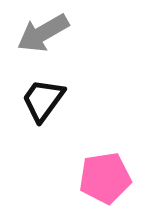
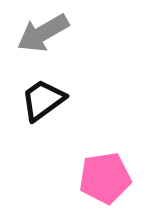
black trapezoid: rotated 18 degrees clockwise
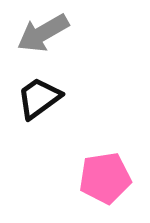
black trapezoid: moved 4 px left, 2 px up
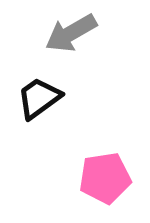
gray arrow: moved 28 px right
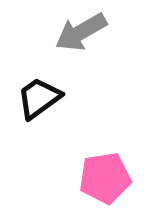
gray arrow: moved 10 px right, 1 px up
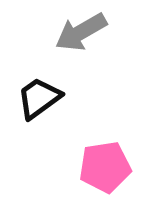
pink pentagon: moved 11 px up
